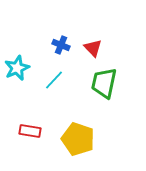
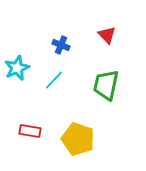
red triangle: moved 14 px right, 13 px up
green trapezoid: moved 2 px right, 2 px down
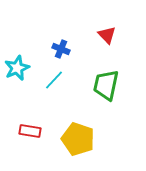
blue cross: moved 4 px down
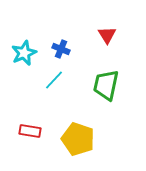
red triangle: rotated 12 degrees clockwise
cyan star: moved 7 px right, 15 px up
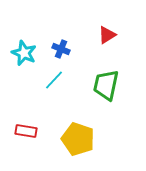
red triangle: rotated 30 degrees clockwise
cyan star: rotated 25 degrees counterclockwise
red rectangle: moved 4 px left
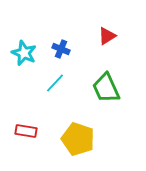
red triangle: moved 1 px down
cyan line: moved 1 px right, 3 px down
green trapezoid: moved 3 px down; rotated 36 degrees counterclockwise
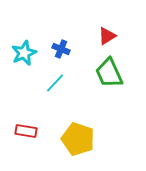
cyan star: rotated 25 degrees clockwise
green trapezoid: moved 3 px right, 15 px up
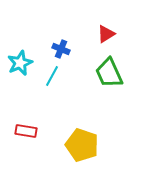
red triangle: moved 1 px left, 2 px up
cyan star: moved 4 px left, 10 px down
cyan line: moved 3 px left, 7 px up; rotated 15 degrees counterclockwise
yellow pentagon: moved 4 px right, 6 px down
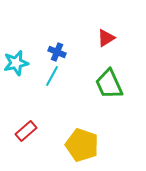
red triangle: moved 4 px down
blue cross: moved 4 px left, 3 px down
cyan star: moved 4 px left; rotated 10 degrees clockwise
green trapezoid: moved 11 px down
red rectangle: rotated 50 degrees counterclockwise
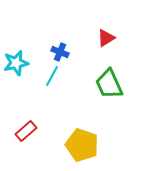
blue cross: moved 3 px right
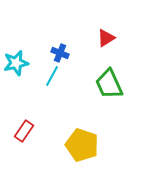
blue cross: moved 1 px down
red rectangle: moved 2 px left; rotated 15 degrees counterclockwise
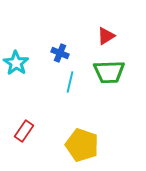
red triangle: moved 2 px up
cyan star: rotated 25 degrees counterclockwise
cyan line: moved 18 px right, 6 px down; rotated 15 degrees counterclockwise
green trapezoid: moved 12 px up; rotated 68 degrees counterclockwise
